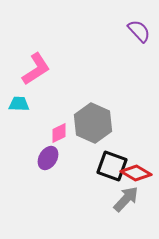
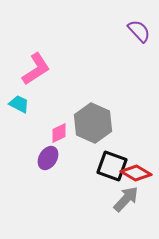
cyan trapezoid: rotated 25 degrees clockwise
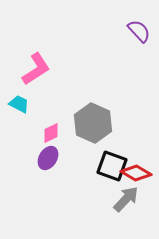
pink diamond: moved 8 px left
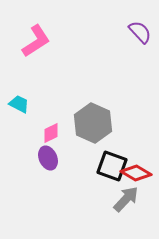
purple semicircle: moved 1 px right, 1 px down
pink L-shape: moved 28 px up
purple ellipse: rotated 55 degrees counterclockwise
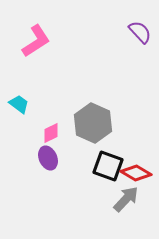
cyan trapezoid: rotated 10 degrees clockwise
black square: moved 4 px left
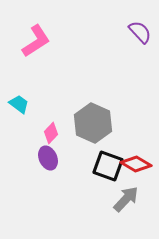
pink diamond: rotated 20 degrees counterclockwise
red diamond: moved 9 px up
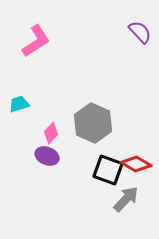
cyan trapezoid: rotated 55 degrees counterclockwise
purple ellipse: moved 1 px left, 2 px up; rotated 45 degrees counterclockwise
black square: moved 4 px down
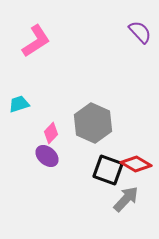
purple ellipse: rotated 20 degrees clockwise
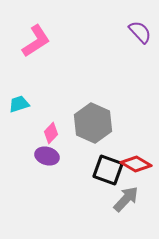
purple ellipse: rotated 25 degrees counterclockwise
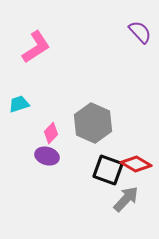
pink L-shape: moved 6 px down
